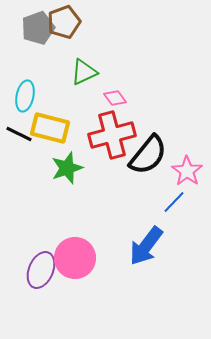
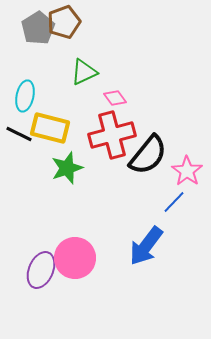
gray pentagon: rotated 12 degrees counterclockwise
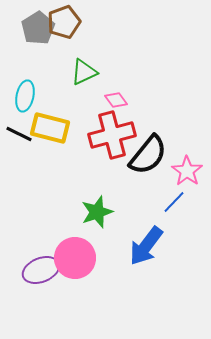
pink diamond: moved 1 px right, 2 px down
green star: moved 30 px right, 44 px down
purple ellipse: rotated 45 degrees clockwise
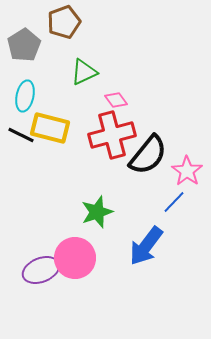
gray pentagon: moved 14 px left, 17 px down
black line: moved 2 px right, 1 px down
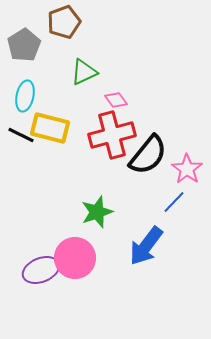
pink star: moved 2 px up
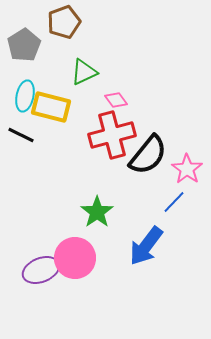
yellow rectangle: moved 1 px right, 21 px up
green star: rotated 16 degrees counterclockwise
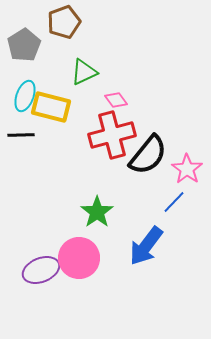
cyan ellipse: rotated 8 degrees clockwise
black line: rotated 28 degrees counterclockwise
pink circle: moved 4 px right
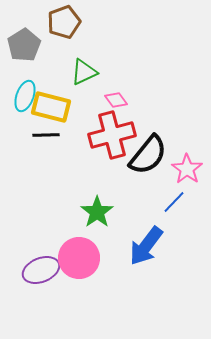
black line: moved 25 px right
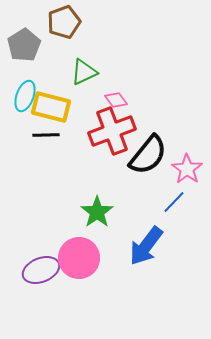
red cross: moved 4 px up; rotated 6 degrees counterclockwise
